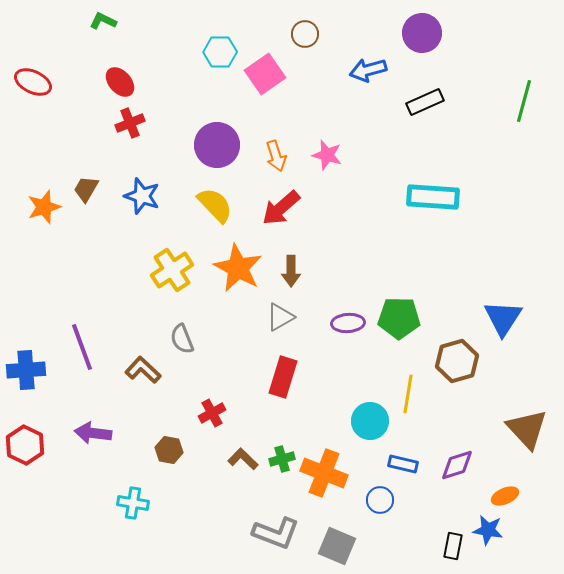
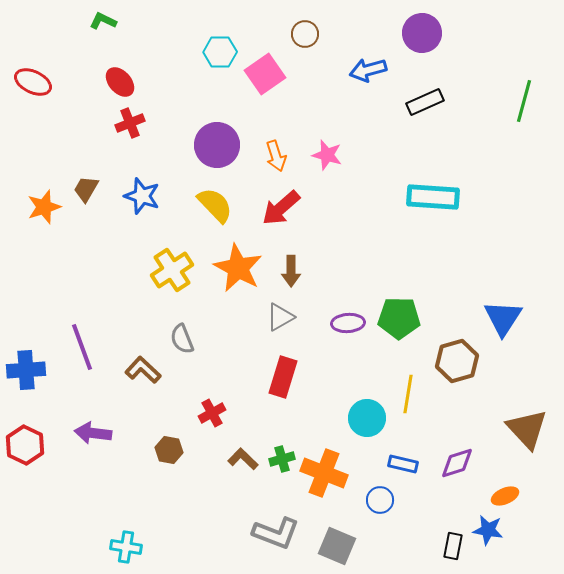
cyan circle at (370, 421): moved 3 px left, 3 px up
purple diamond at (457, 465): moved 2 px up
cyan cross at (133, 503): moved 7 px left, 44 px down
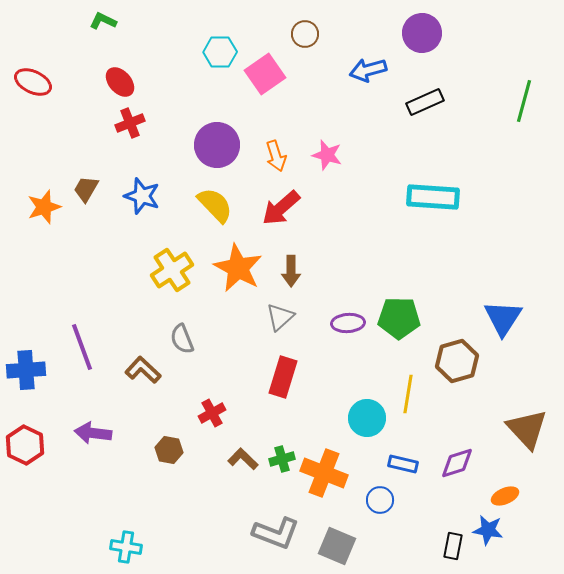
gray triangle at (280, 317): rotated 12 degrees counterclockwise
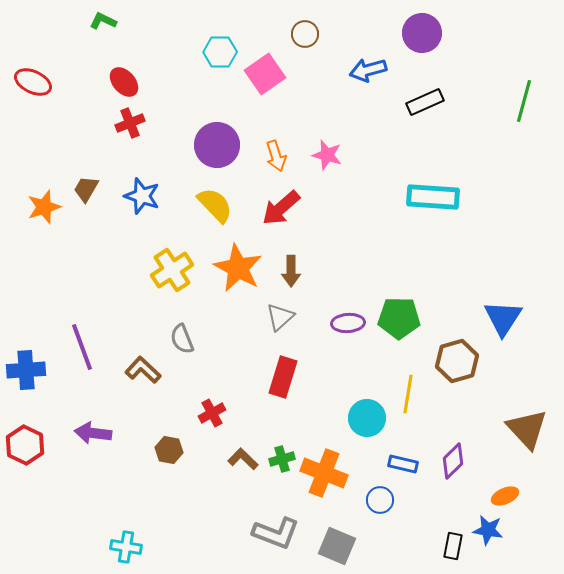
red ellipse at (120, 82): moved 4 px right
purple diamond at (457, 463): moved 4 px left, 2 px up; rotated 27 degrees counterclockwise
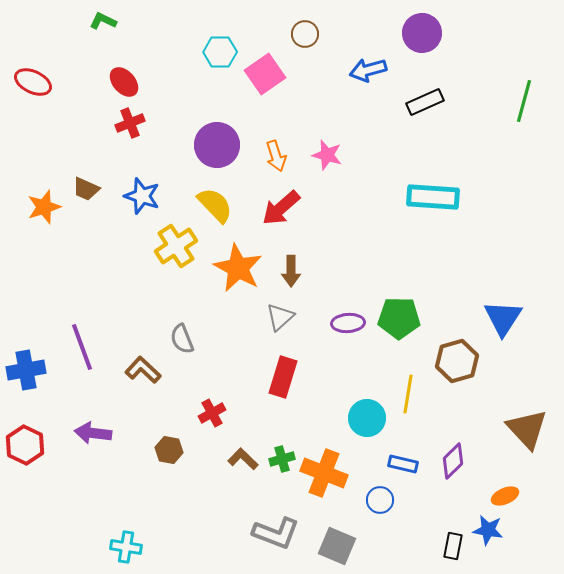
brown trapezoid at (86, 189): rotated 96 degrees counterclockwise
yellow cross at (172, 270): moved 4 px right, 24 px up
blue cross at (26, 370): rotated 6 degrees counterclockwise
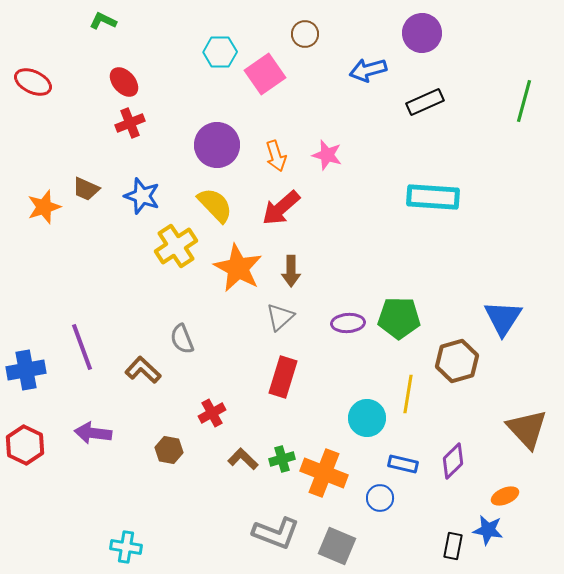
blue circle at (380, 500): moved 2 px up
